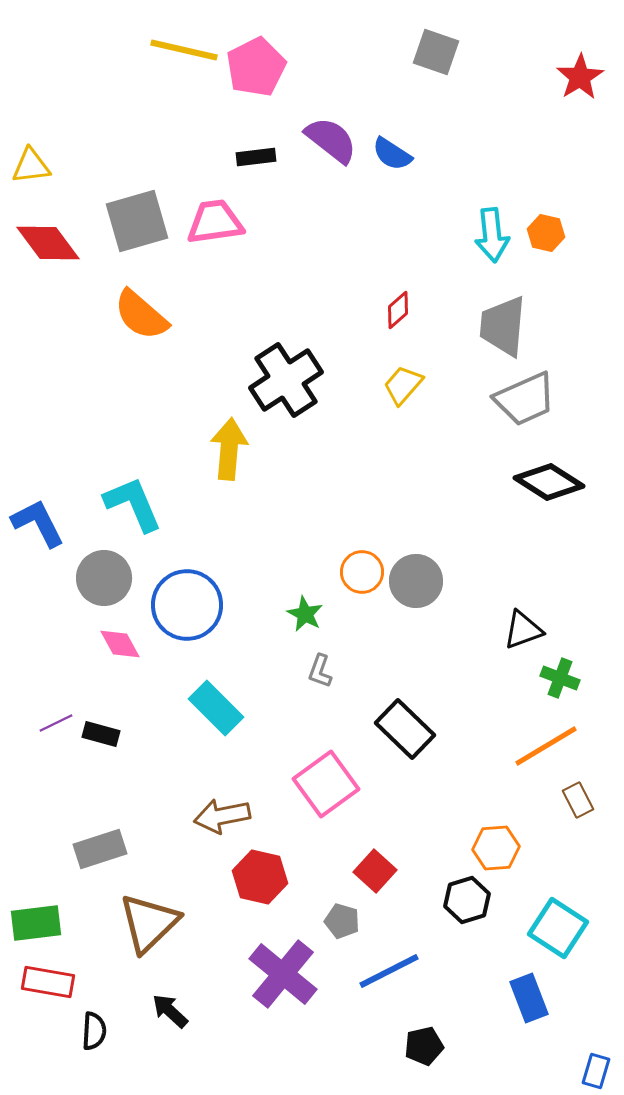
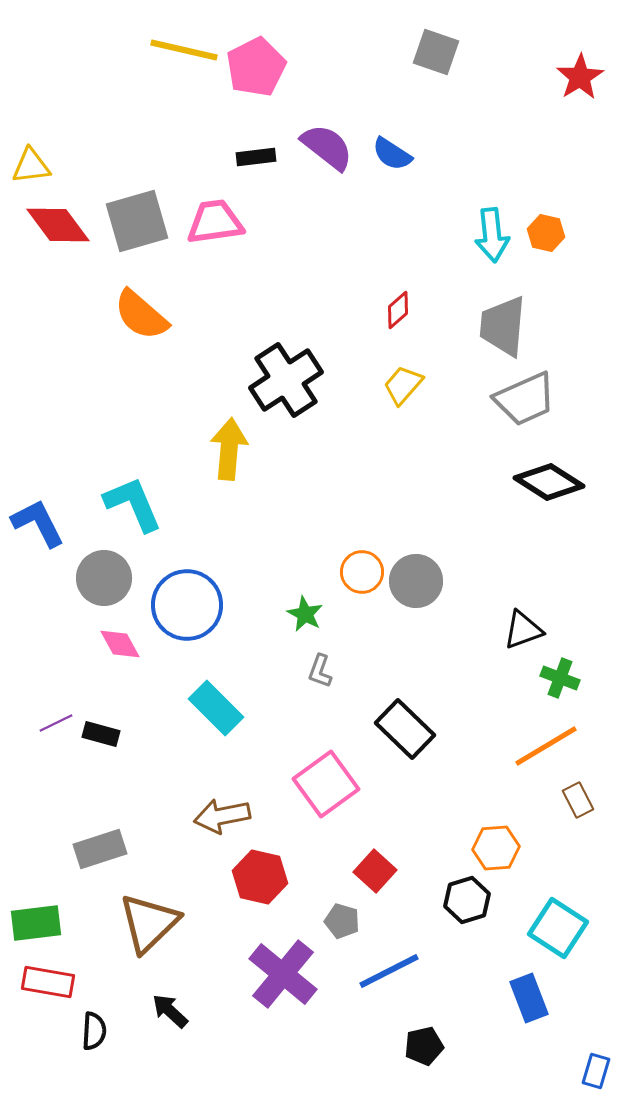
purple semicircle at (331, 140): moved 4 px left, 7 px down
red diamond at (48, 243): moved 10 px right, 18 px up
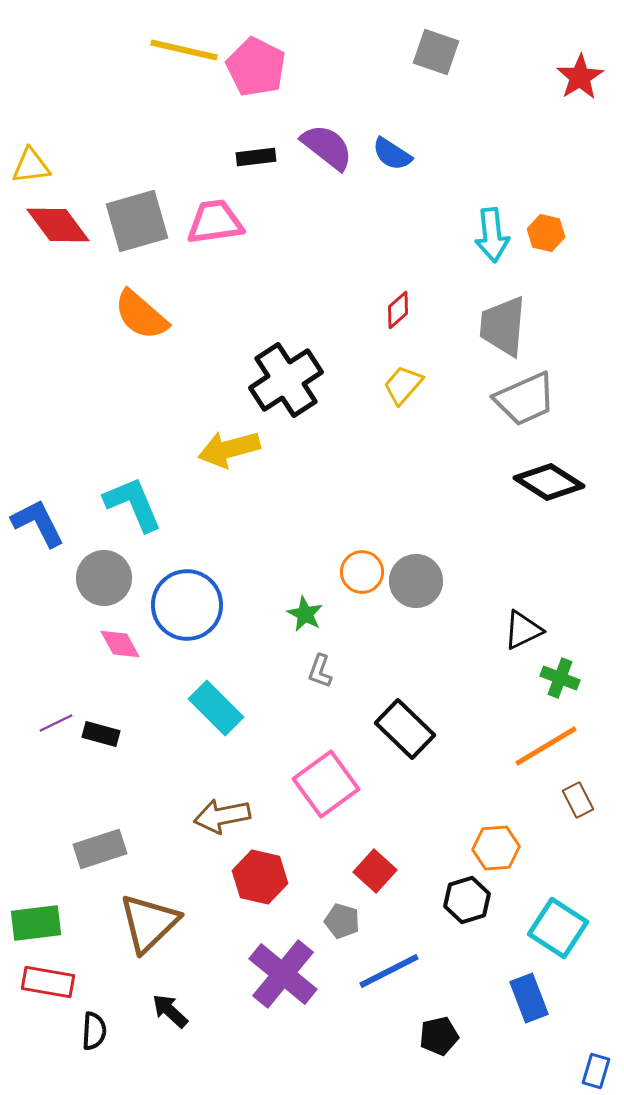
pink pentagon at (256, 67): rotated 18 degrees counterclockwise
yellow arrow at (229, 449): rotated 110 degrees counterclockwise
black triangle at (523, 630): rotated 6 degrees counterclockwise
black pentagon at (424, 1046): moved 15 px right, 10 px up
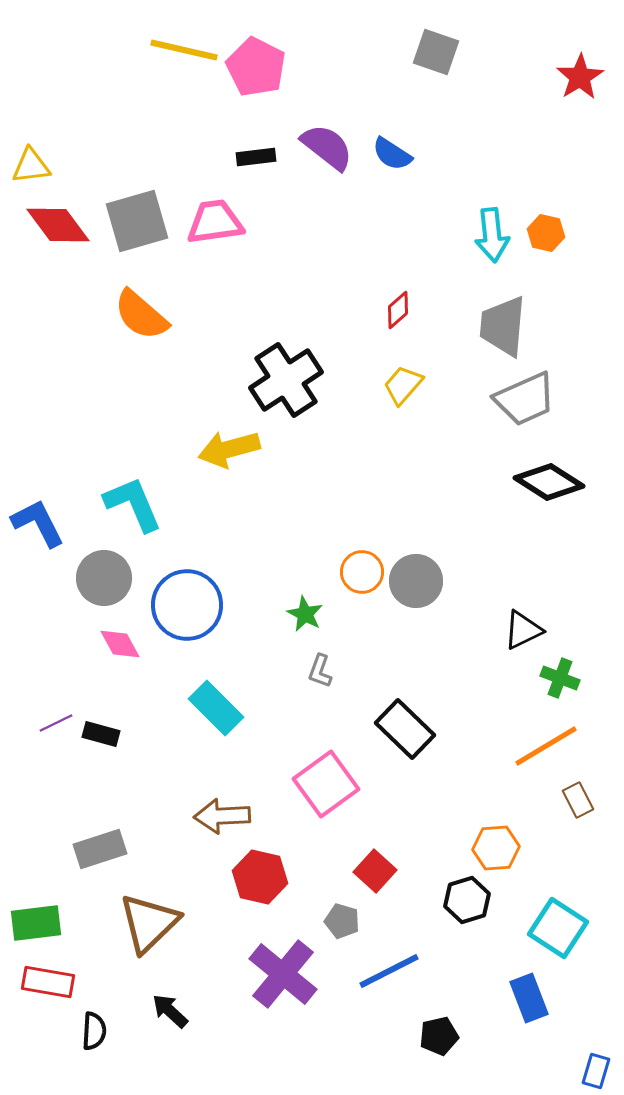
brown arrow at (222, 816): rotated 8 degrees clockwise
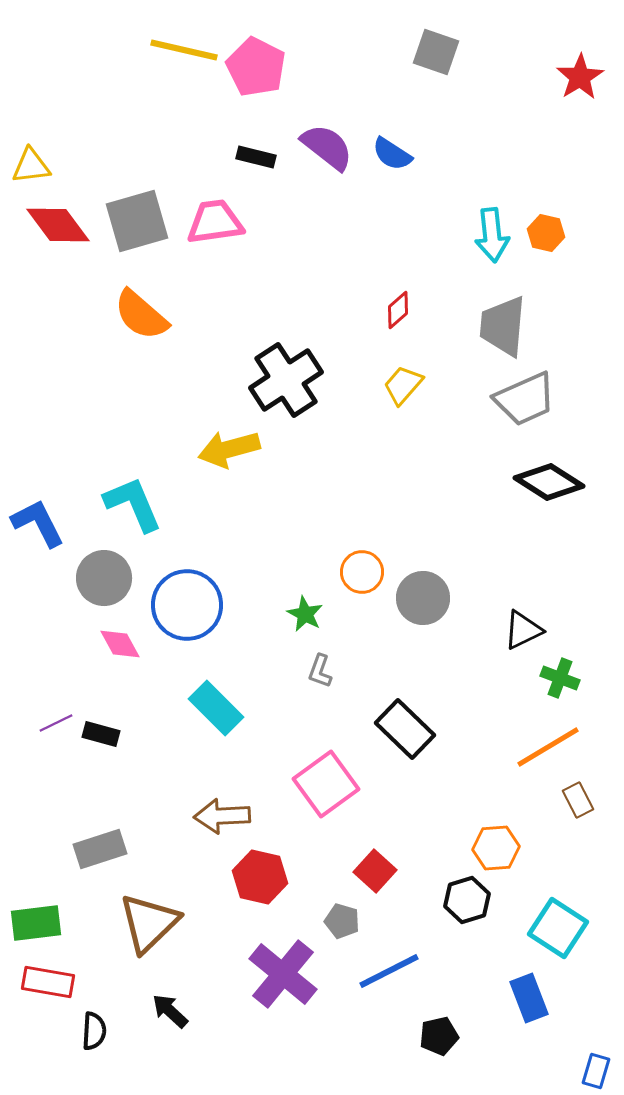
black rectangle at (256, 157): rotated 21 degrees clockwise
gray circle at (416, 581): moved 7 px right, 17 px down
orange line at (546, 746): moved 2 px right, 1 px down
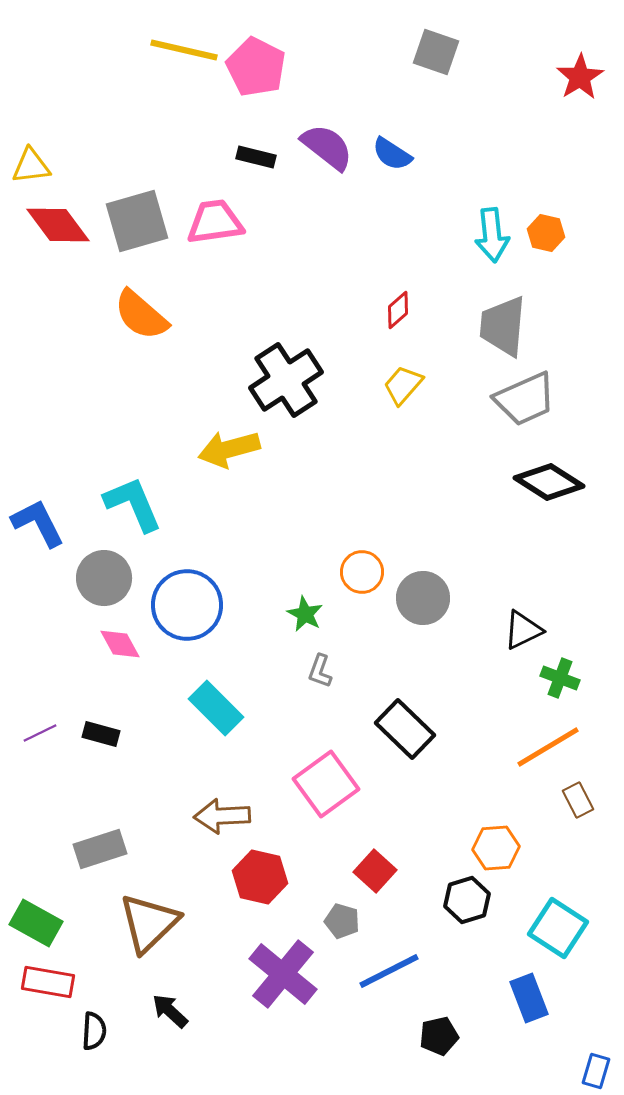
purple line at (56, 723): moved 16 px left, 10 px down
green rectangle at (36, 923): rotated 36 degrees clockwise
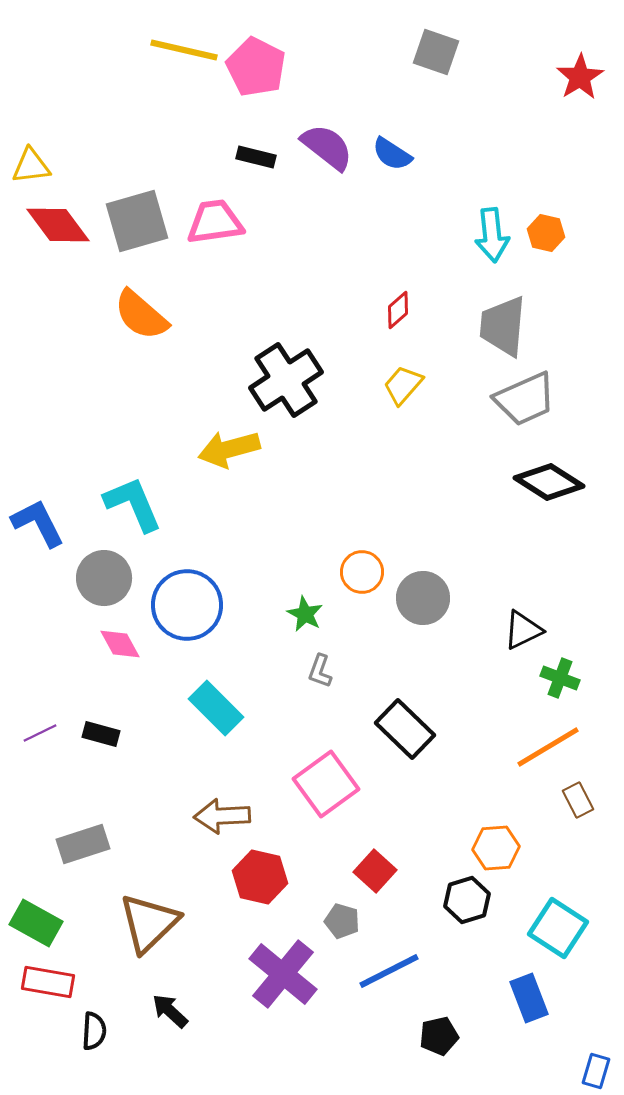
gray rectangle at (100, 849): moved 17 px left, 5 px up
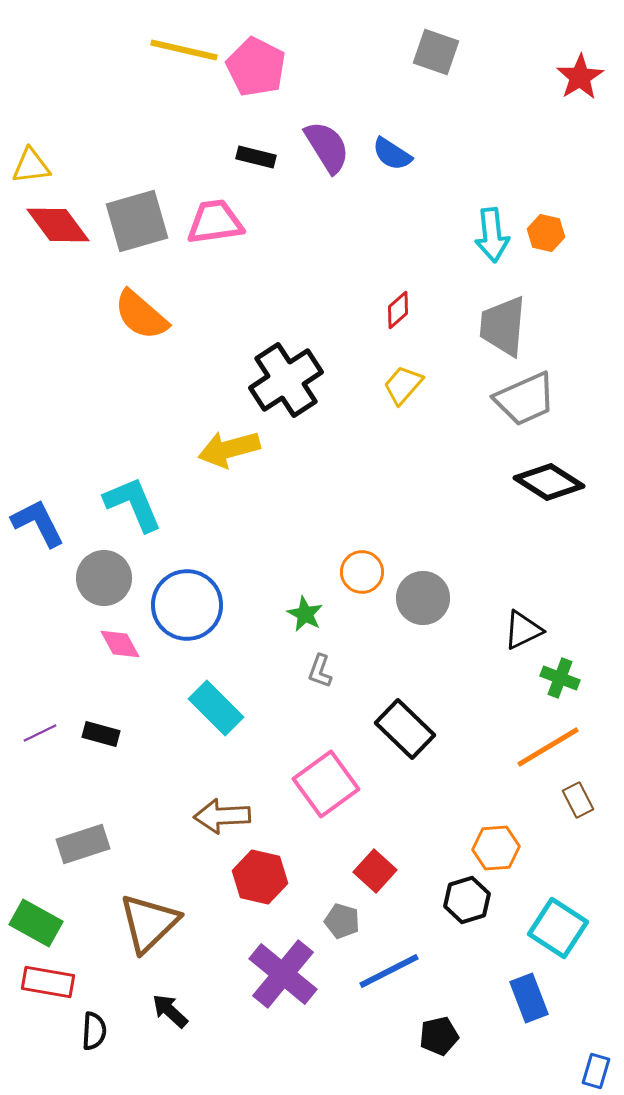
purple semicircle at (327, 147): rotated 20 degrees clockwise
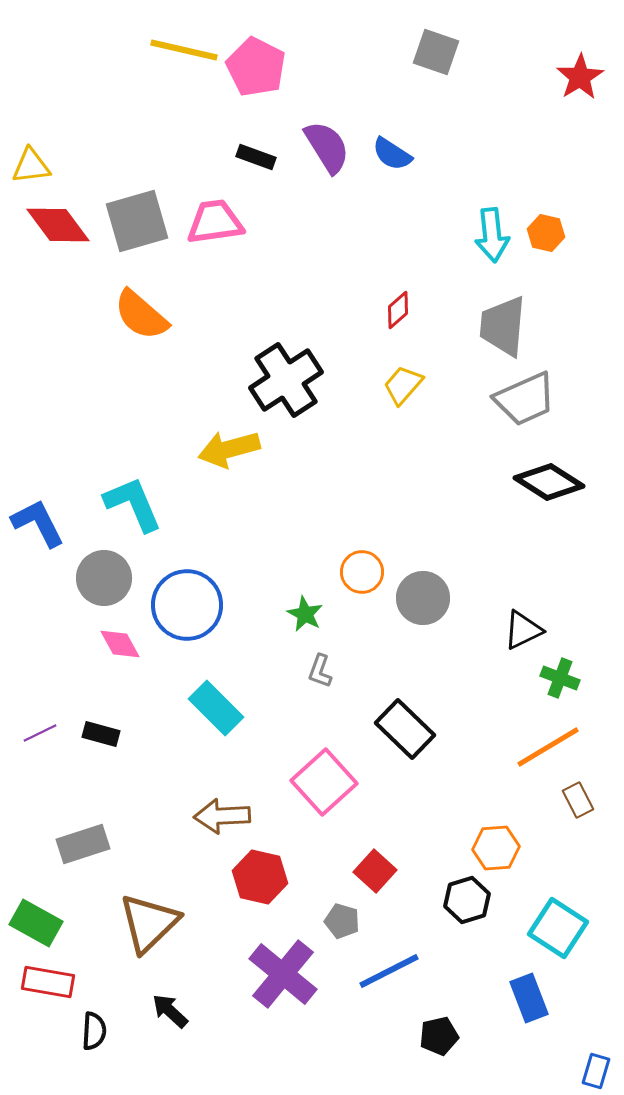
black rectangle at (256, 157): rotated 6 degrees clockwise
pink square at (326, 784): moved 2 px left, 2 px up; rotated 6 degrees counterclockwise
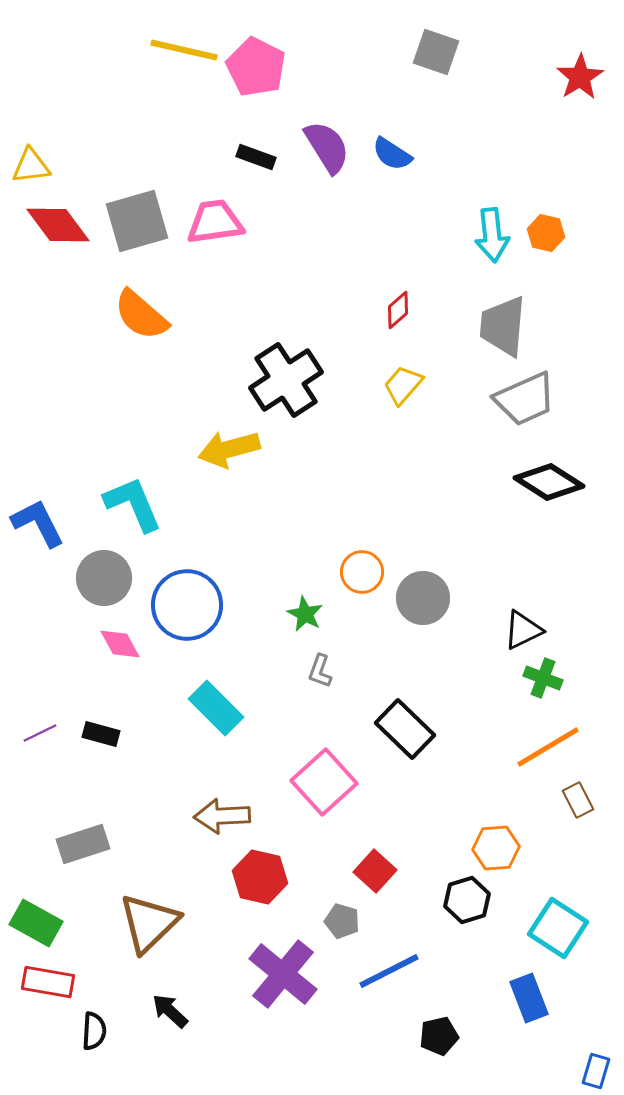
green cross at (560, 678): moved 17 px left
